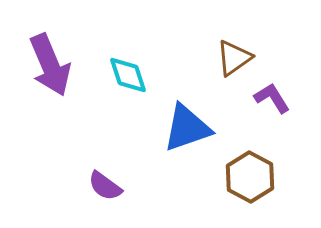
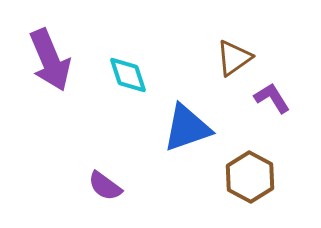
purple arrow: moved 5 px up
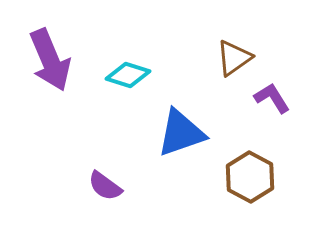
cyan diamond: rotated 54 degrees counterclockwise
blue triangle: moved 6 px left, 5 px down
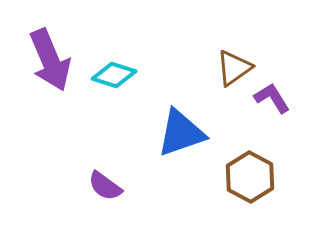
brown triangle: moved 10 px down
cyan diamond: moved 14 px left
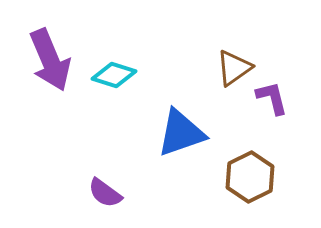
purple L-shape: rotated 18 degrees clockwise
brown hexagon: rotated 6 degrees clockwise
purple semicircle: moved 7 px down
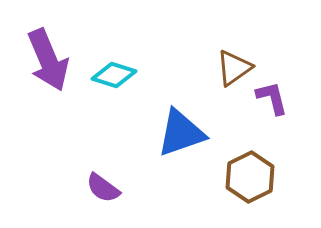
purple arrow: moved 2 px left
purple semicircle: moved 2 px left, 5 px up
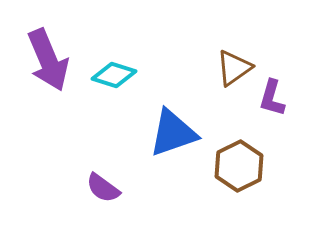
purple L-shape: rotated 150 degrees counterclockwise
blue triangle: moved 8 px left
brown hexagon: moved 11 px left, 11 px up
